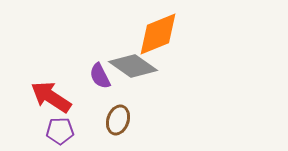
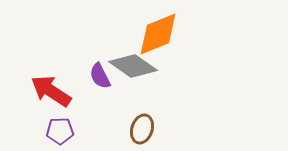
red arrow: moved 6 px up
brown ellipse: moved 24 px right, 9 px down
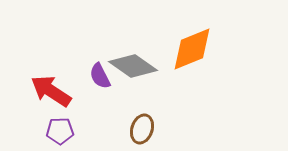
orange diamond: moved 34 px right, 15 px down
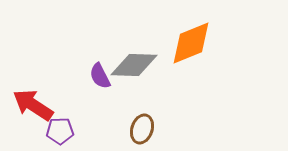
orange diamond: moved 1 px left, 6 px up
gray diamond: moved 1 px right, 1 px up; rotated 33 degrees counterclockwise
red arrow: moved 18 px left, 14 px down
